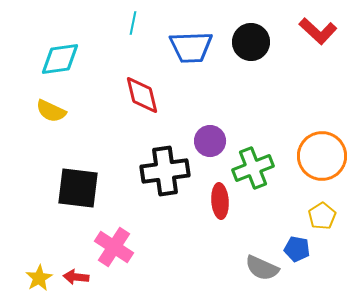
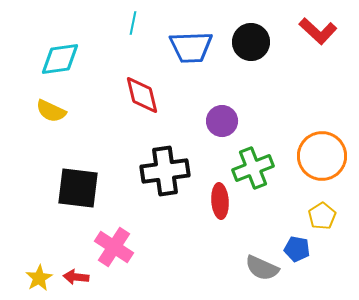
purple circle: moved 12 px right, 20 px up
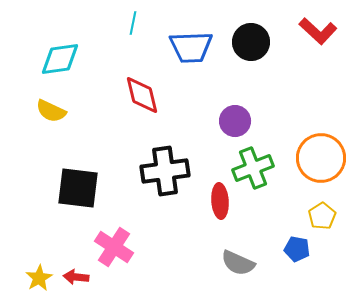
purple circle: moved 13 px right
orange circle: moved 1 px left, 2 px down
gray semicircle: moved 24 px left, 5 px up
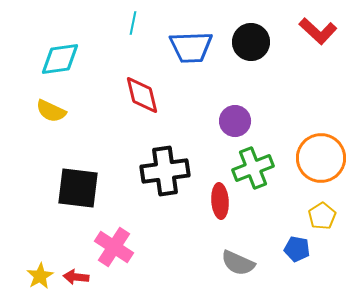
yellow star: moved 1 px right, 2 px up
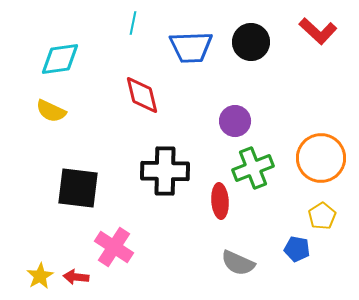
black cross: rotated 9 degrees clockwise
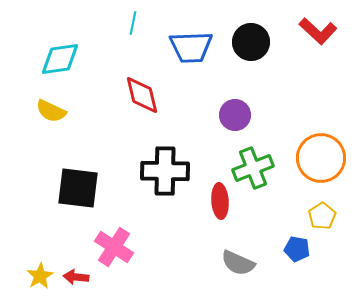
purple circle: moved 6 px up
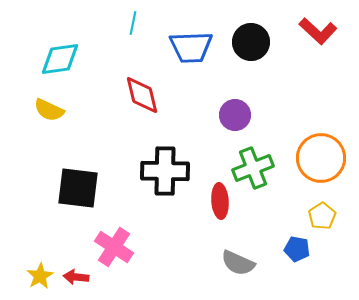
yellow semicircle: moved 2 px left, 1 px up
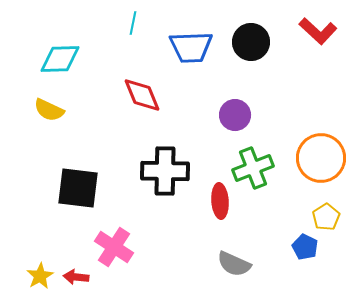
cyan diamond: rotated 6 degrees clockwise
red diamond: rotated 9 degrees counterclockwise
yellow pentagon: moved 4 px right, 1 px down
blue pentagon: moved 8 px right, 2 px up; rotated 15 degrees clockwise
gray semicircle: moved 4 px left, 1 px down
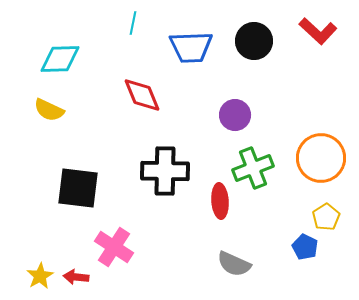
black circle: moved 3 px right, 1 px up
